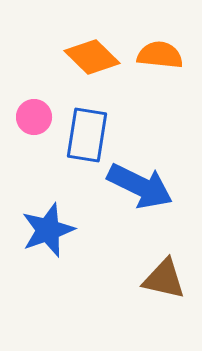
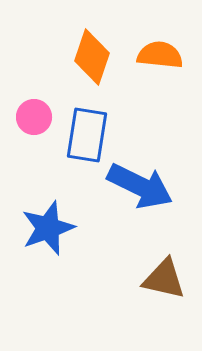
orange diamond: rotated 64 degrees clockwise
blue star: moved 2 px up
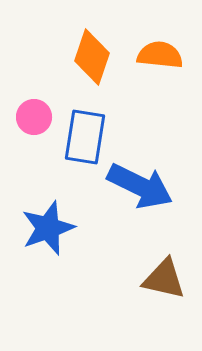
blue rectangle: moved 2 px left, 2 px down
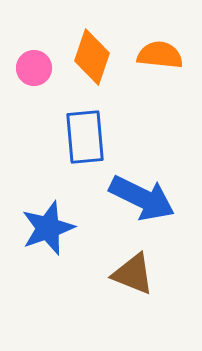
pink circle: moved 49 px up
blue rectangle: rotated 14 degrees counterclockwise
blue arrow: moved 2 px right, 12 px down
brown triangle: moved 31 px left, 5 px up; rotated 9 degrees clockwise
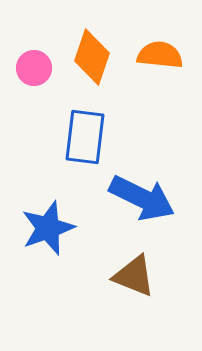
blue rectangle: rotated 12 degrees clockwise
brown triangle: moved 1 px right, 2 px down
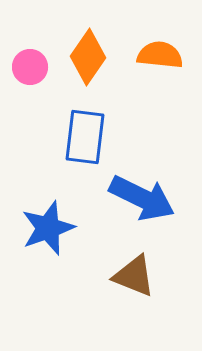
orange diamond: moved 4 px left; rotated 16 degrees clockwise
pink circle: moved 4 px left, 1 px up
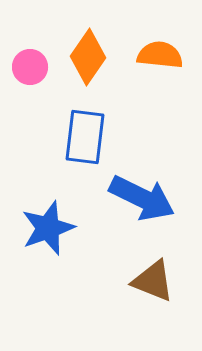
brown triangle: moved 19 px right, 5 px down
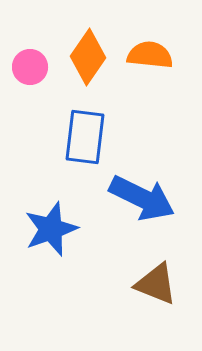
orange semicircle: moved 10 px left
blue star: moved 3 px right, 1 px down
brown triangle: moved 3 px right, 3 px down
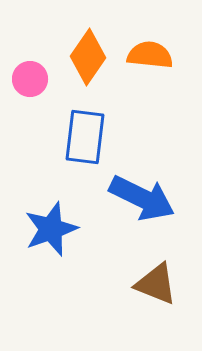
pink circle: moved 12 px down
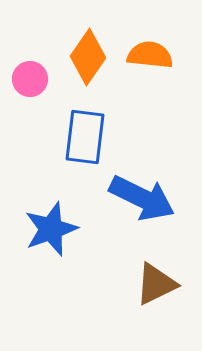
brown triangle: rotated 48 degrees counterclockwise
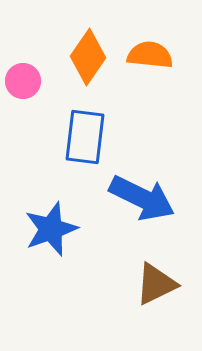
pink circle: moved 7 px left, 2 px down
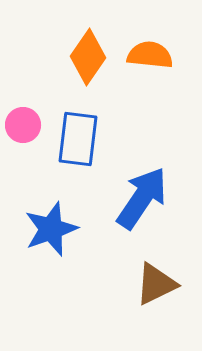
pink circle: moved 44 px down
blue rectangle: moved 7 px left, 2 px down
blue arrow: rotated 82 degrees counterclockwise
